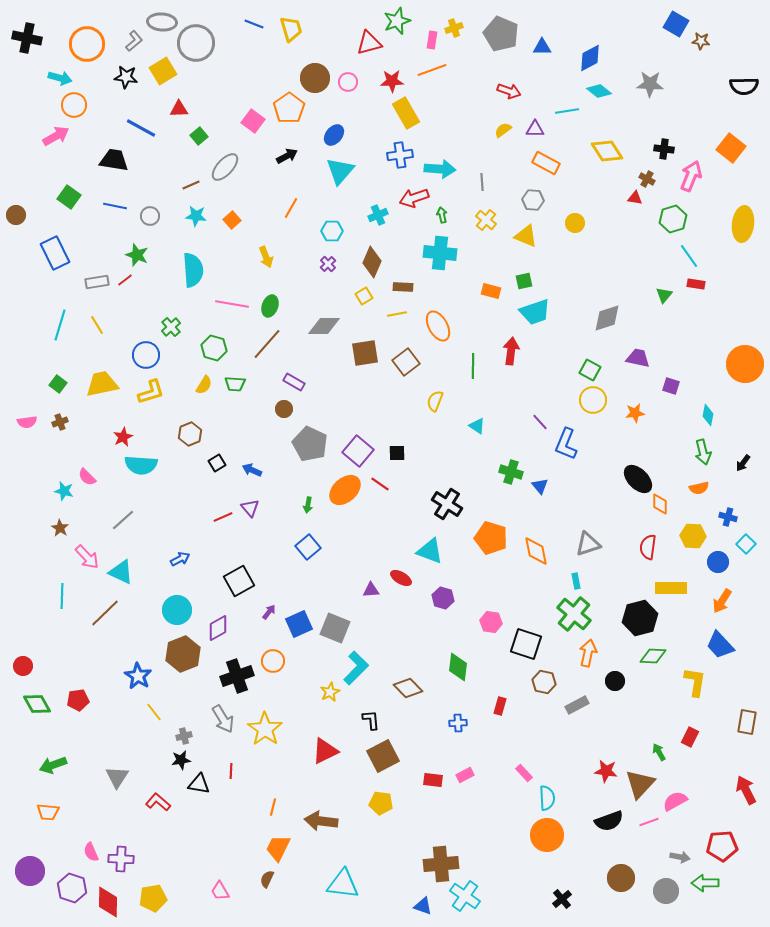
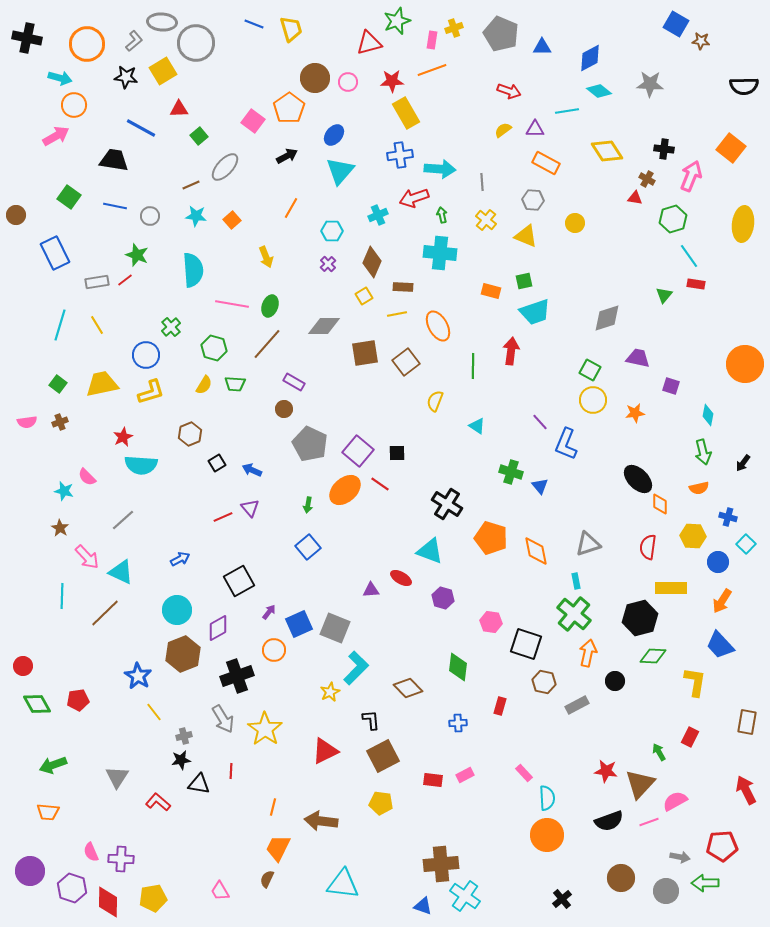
orange circle at (273, 661): moved 1 px right, 11 px up
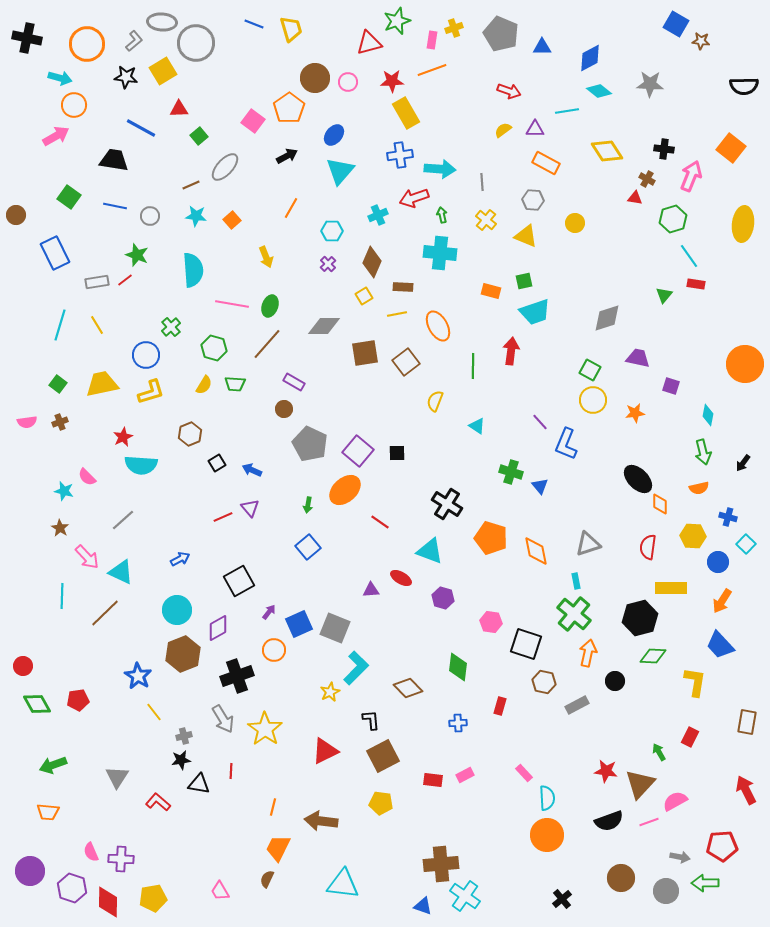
red line at (380, 484): moved 38 px down
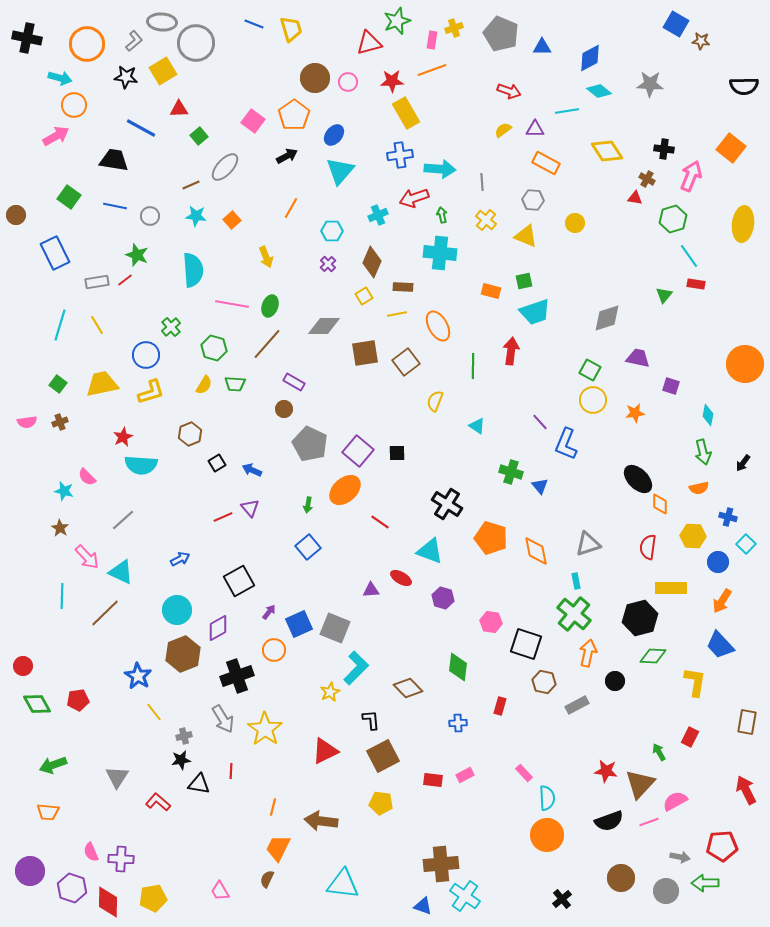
orange pentagon at (289, 108): moved 5 px right, 7 px down
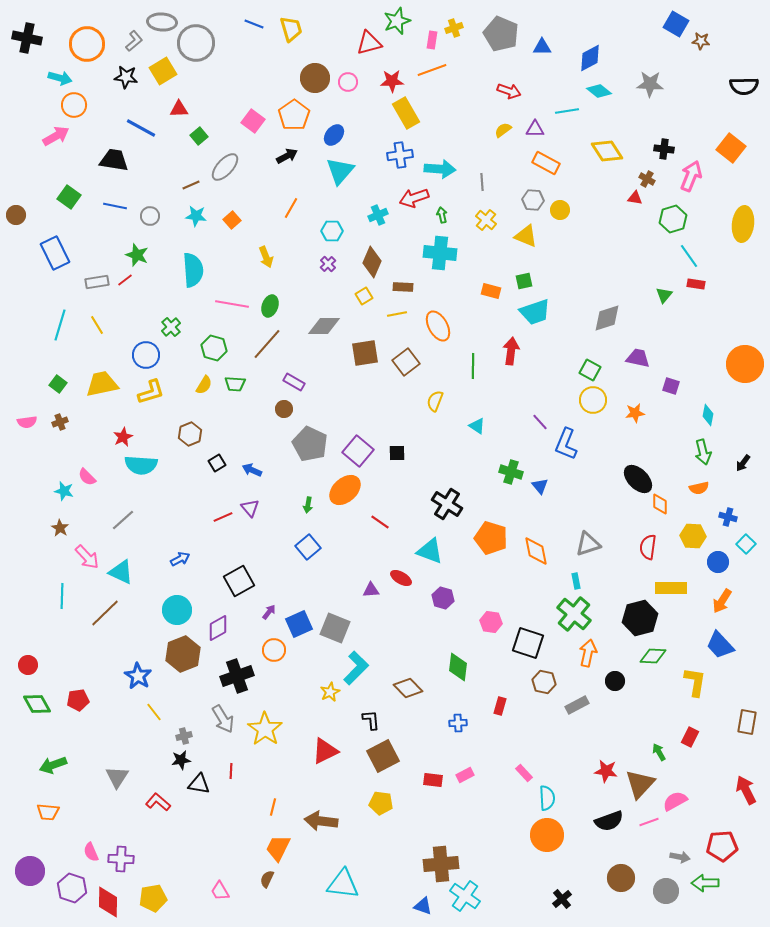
yellow circle at (575, 223): moved 15 px left, 13 px up
black square at (526, 644): moved 2 px right, 1 px up
red circle at (23, 666): moved 5 px right, 1 px up
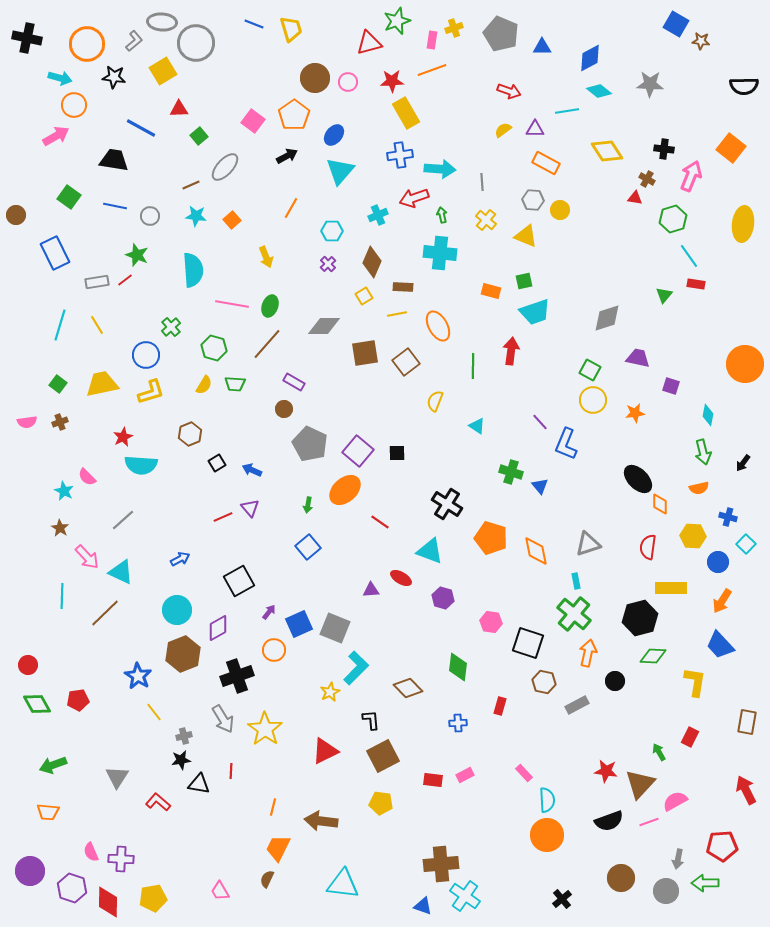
black star at (126, 77): moved 12 px left
cyan star at (64, 491): rotated 12 degrees clockwise
cyan semicircle at (547, 798): moved 2 px down
gray arrow at (680, 857): moved 2 px left, 2 px down; rotated 90 degrees clockwise
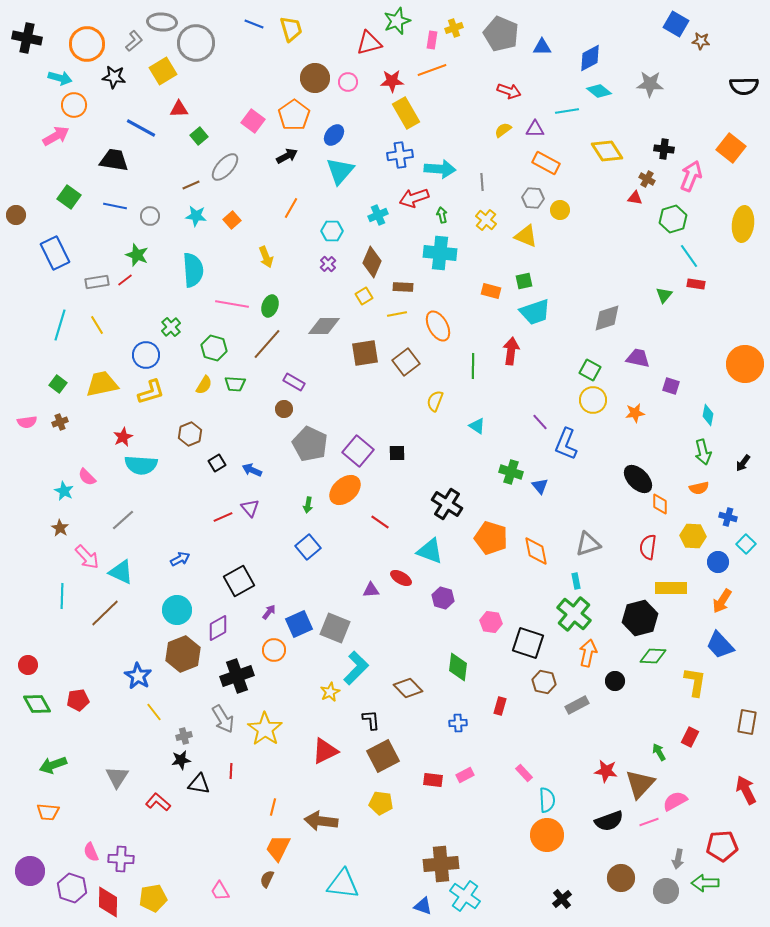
gray hexagon at (533, 200): moved 2 px up
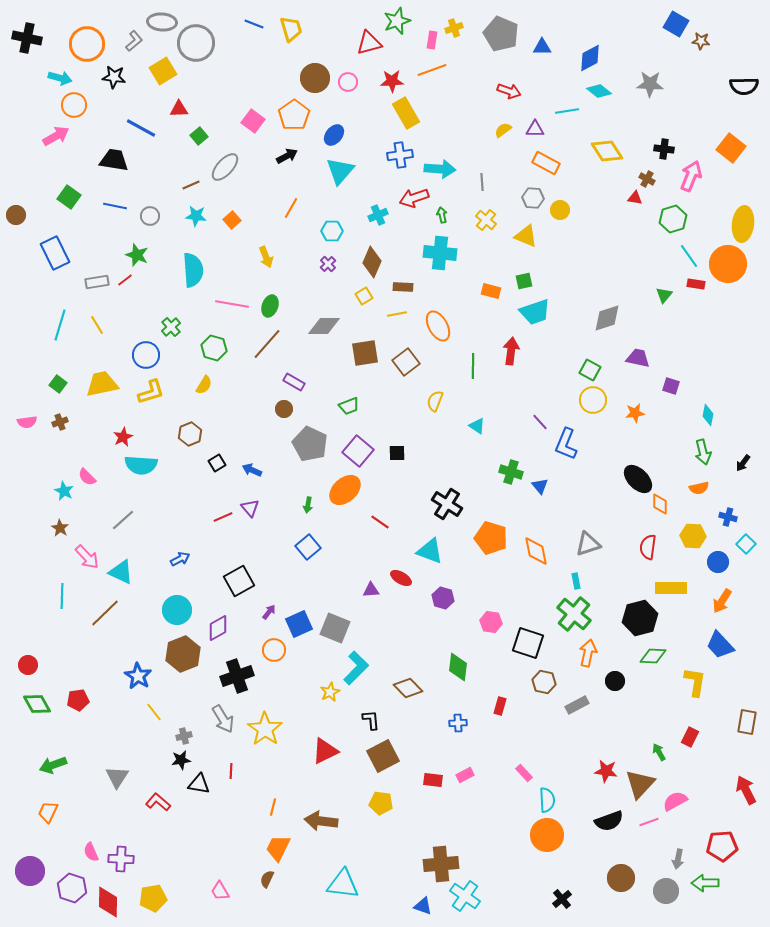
orange circle at (745, 364): moved 17 px left, 100 px up
green trapezoid at (235, 384): moved 114 px right, 22 px down; rotated 25 degrees counterclockwise
orange trapezoid at (48, 812): rotated 110 degrees clockwise
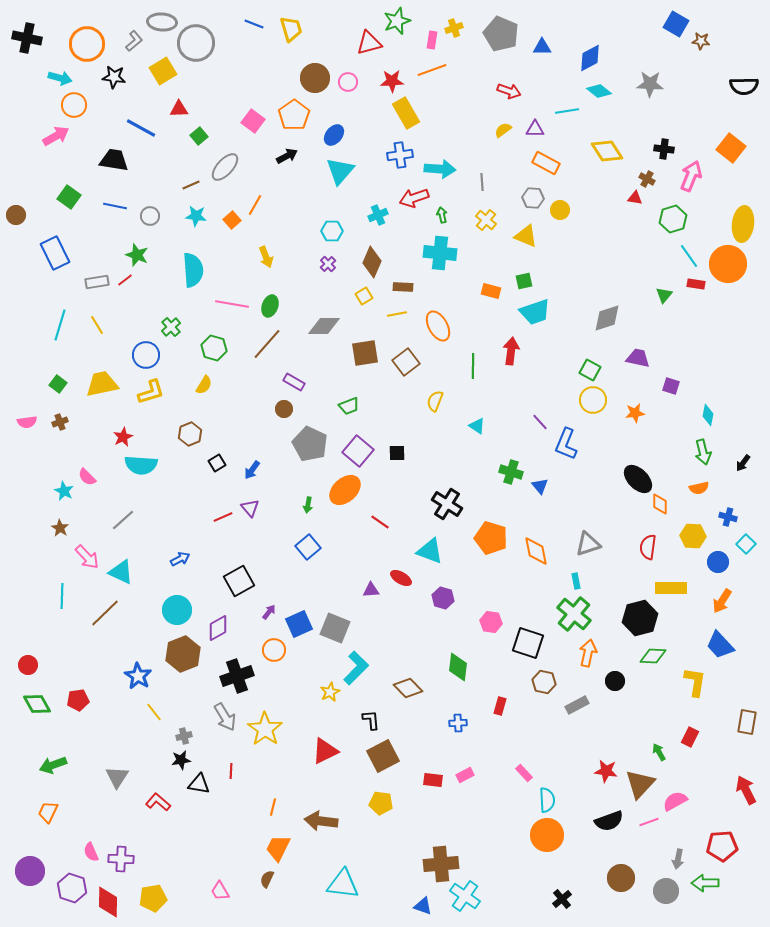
orange line at (291, 208): moved 36 px left, 3 px up
blue arrow at (252, 470): rotated 78 degrees counterclockwise
gray arrow at (223, 719): moved 2 px right, 2 px up
